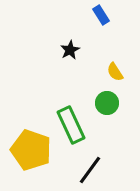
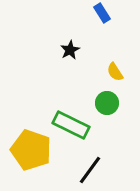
blue rectangle: moved 1 px right, 2 px up
green rectangle: rotated 39 degrees counterclockwise
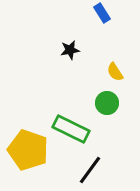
black star: rotated 18 degrees clockwise
green rectangle: moved 4 px down
yellow pentagon: moved 3 px left
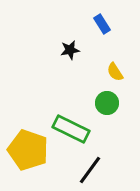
blue rectangle: moved 11 px down
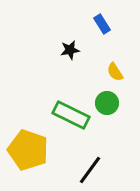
green rectangle: moved 14 px up
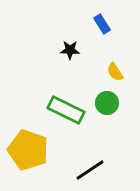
black star: rotated 12 degrees clockwise
green rectangle: moved 5 px left, 5 px up
black line: rotated 20 degrees clockwise
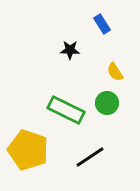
black line: moved 13 px up
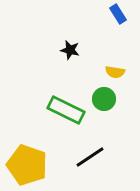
blue rectangle: moved 16 px right, 10 px up
black star: rotated 12 degrees clockwise
yellow semicircle: rotated 48 degrees counterclockwise
green circle: moved 3 px left, 4 px up
yellow pentagon: moved 1 px left, 15 px down
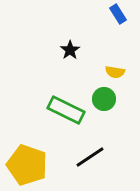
black star: rotated 24 degrees clockwise
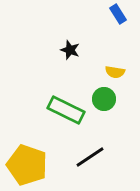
black star: rotated 18 degrees counterclockwise
